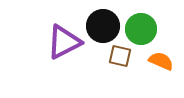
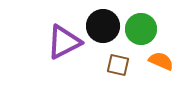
brown square: moved 2 px left, 9 px down
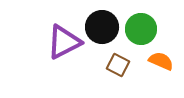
black circle: moved 1 px left, 1 px down
brown square: rotated 15 degrees clockwise
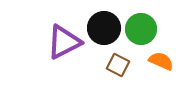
black circle: moved 2 px right, 1 px down
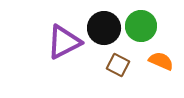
green circle: moved 3 px up
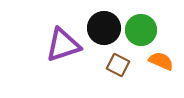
green circle: moved 4 px down
purple triangle: moved 1 px left, 3 px down; rotated 9 degrees clockwise
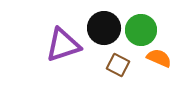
orange semicircle: moved 2 px left, 3 px up
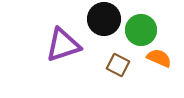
black circle: moved 9 px up
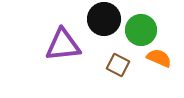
purple triangle: rotated 12 degrees clockwise
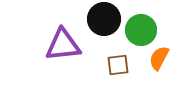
orange semicircle: rotated 85 degrees counterclockwise
brown square: rotated 35 degrees counterclockwise
